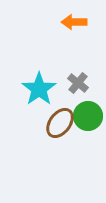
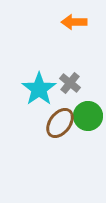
gray cross: moved 8 px left
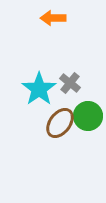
orange arrow: moved 21 px left, 4 px up
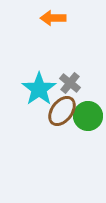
brown ellipse: moved 2 px right, 12 px up
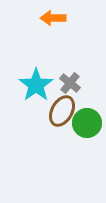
cyan star: moved 3 px left, 4 px up
brown ellipse: rotated 8 degrees counterclockwise
green circle: moved 1 px left, 7 px down
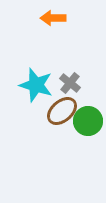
cyan star: rotated 20 degrees counterclockwise
brown ellipse: rotated 20 degrees clockwise
green circle: moved 1 px right, 2 px up
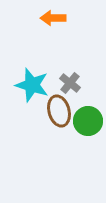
cyan star: moved 4 px left
brown ellipse: moved 3 px left; rotated 64 degrees counterclockwise
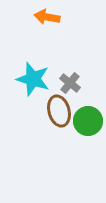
orange arrow: moved 6 px left, 1 px up; rotated 10 degrees clockwise
cyan star: moved 1 px right, 6 px up
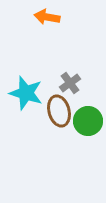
cyan star: moved 7 px left, 14 px down
gray cross: rotated 15 degrees clockwise
